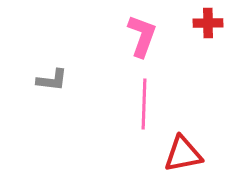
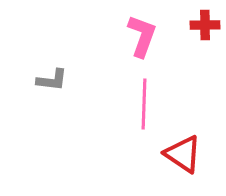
red cross: moved 3 px left, 2 px down
red triangle: rotated 45 degrees clockwise
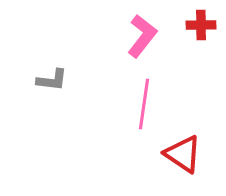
red cross: moved 4 px left
pink L-shape: rotated 18 degrees clockwise
pink line: rotated 6 degrees clockwise
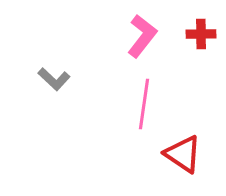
red cross: moved 9 px down
gray L-shape: moved 2 px right, 1 px up; rotated 36 degrees clockwise
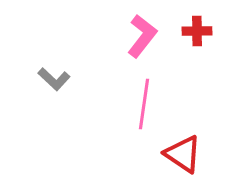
red cross: moved 4 px left, 3 px up
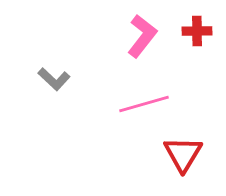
pink line: rotated 66 degrees clockwise
red triangle: rotated 27 degrees clockwise
